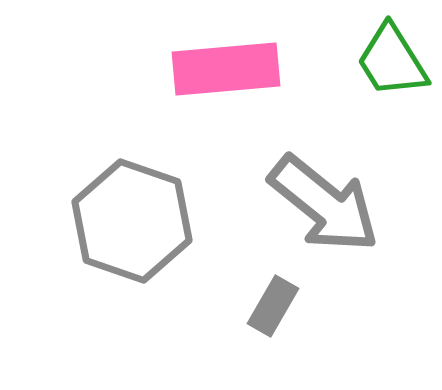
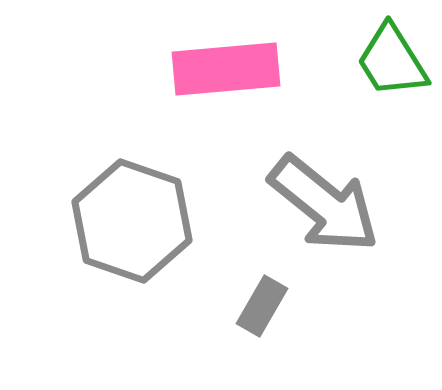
gray rectangle: moved 11 px left
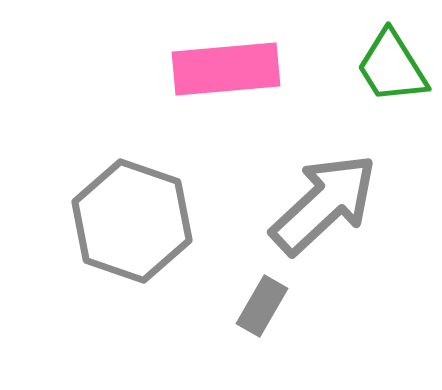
green trapezoid: moved 6 px down
gray arrow: rotated 82 degrees counterclockwise
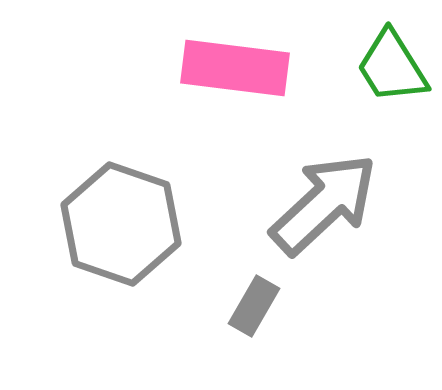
pink rectangle: moved 9 px right, 1 px up; rotated 12 degrees clockwise
gray hexagon: moved 11 px left, 3 px down
gray rectangle: moved 8 px left
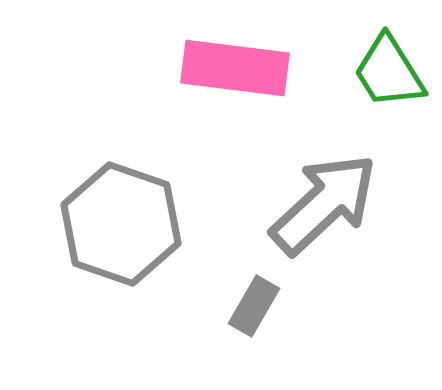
green trapezoid: moved 3 px left, 5 px down
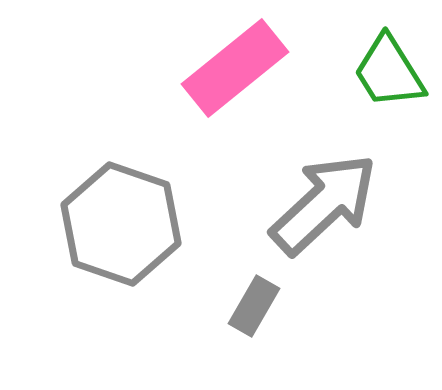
pink rectangle: rotated 46 degrees counterclockwise
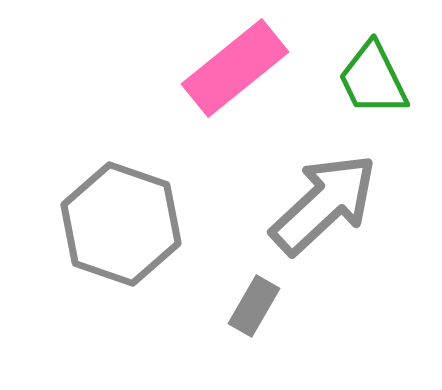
green trapezoid: moved 16 px left, 7 px down; rotated 6 degrees clockwise
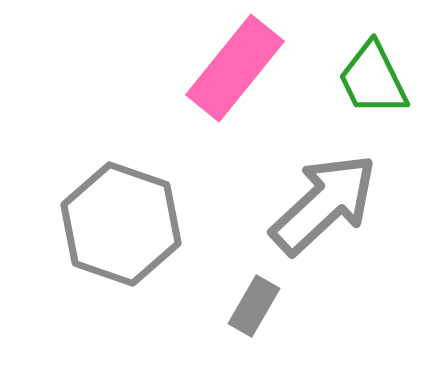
pink rectangle: rotated 12 degrees counterclockwise
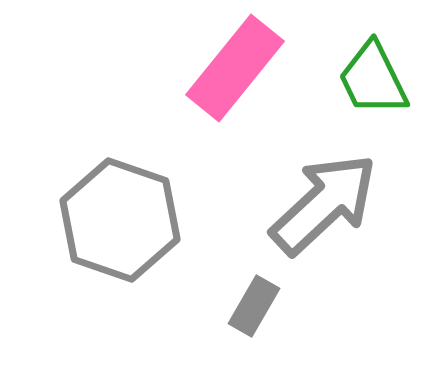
gray hexagon: moved 1 px left, 4 px up
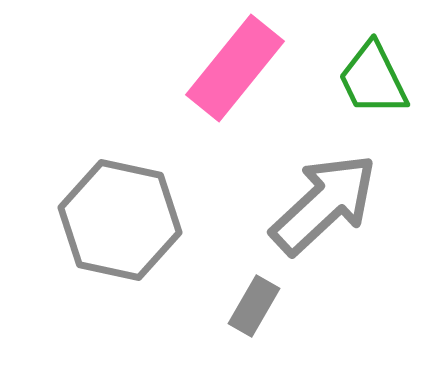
gray hexagon: rotated 7 degrees counterclockwise
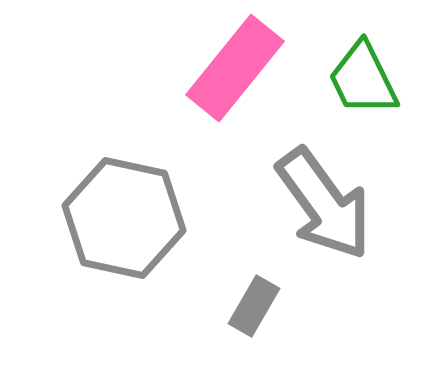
green trapezoid: moved 10 px left
gray arrow: rotated 97 degrees clockwise
gray hexagon: moved 4 px right, 2 px up
